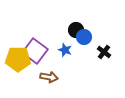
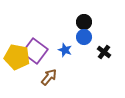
black circle: moved 8 px right, 8 px up
yellow pentagon: moved 1 px left, 2 px up; rotated 10 degrees clockwise
brown arrow: rotated 60 degrees counterclockwise
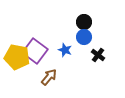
black cross: moved 6 px left, 3 px down
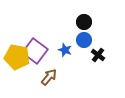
blue circle: moved 3 px down
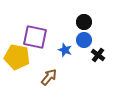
purple square: moved 14 px up; rotated 25 degrees counterclockwise
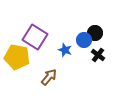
black circle: moved 11 px right, 11 px down
purple square: rotated 20 degrees clockwise
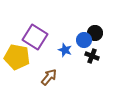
black cross: moved 6 px left, 1 px down; rotated 16 degrees counterclockwise
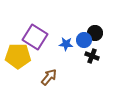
blue star: moved 1 px right, 6 px up; rotated 16 degrees counterclockwise
yellow pentagon: moved 1 px right, 1 px up; rotated 10 degrees counterclockwise
